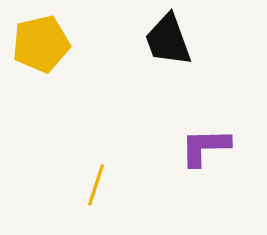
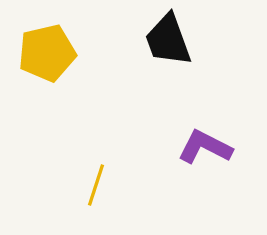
yellow pentagon: moved 6 px right, 9 px down
purple L-shape: rotated 28 degrees clockwise
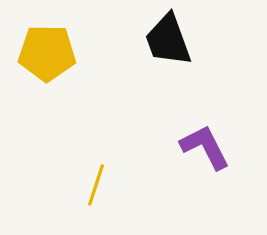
yellow pentagon: rotated 14 degrees clockwise
purple L-shape: rotated 36 degrees clockwise
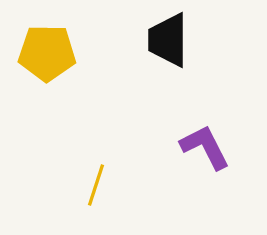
black trapezoid: rotated 20 degrees clockwise
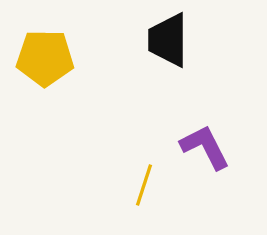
yellow pentagon: moved 2 px left, 5 px down
yellow line: moved 48 px right
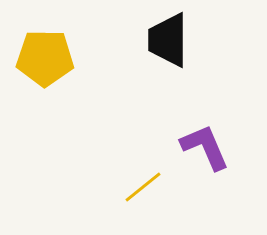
purple L-shape: rotated 4 degrees clockwise
yellow line: moved 1 px left, 2 px down; rotated 33 degrees clockwise
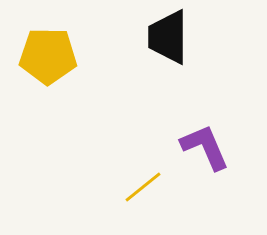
black trapezoid: moved 3 px up
yellow pentagon: moved 3 px right, 2 px up
